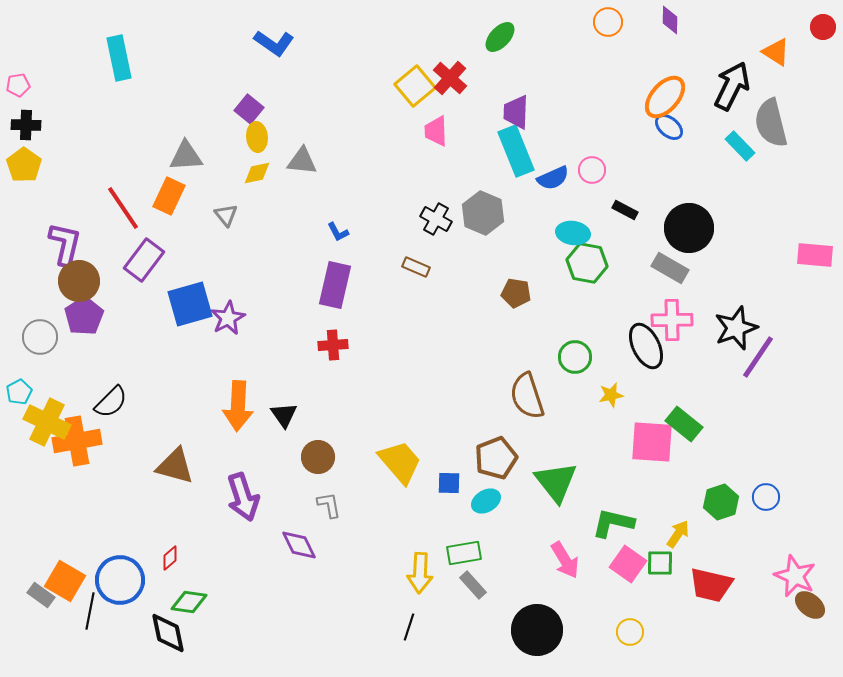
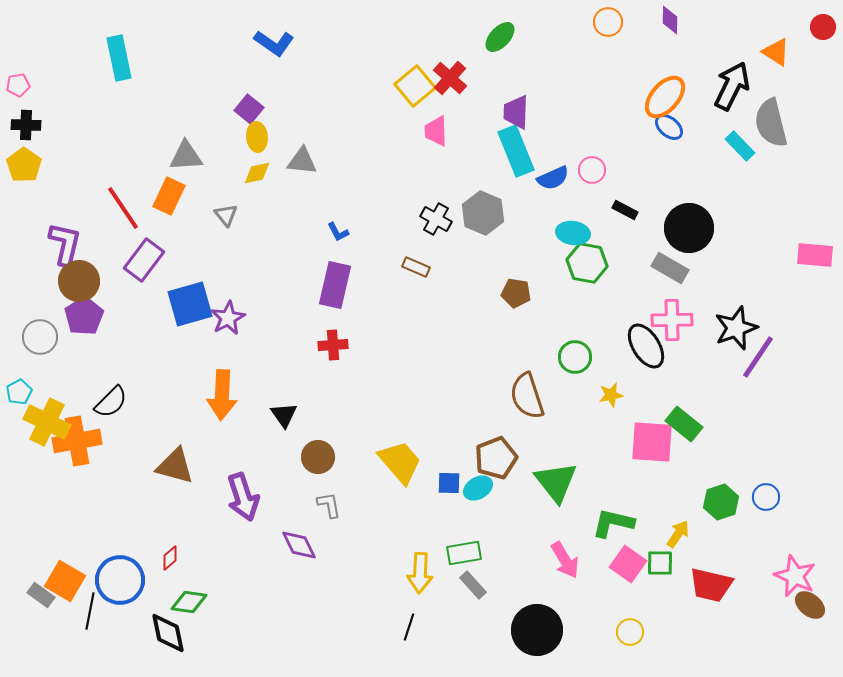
black ellipse at (646, 346): rotated 6 degrees counterclockwise
orange arrow at (238, 406): moved 16 px left, 11 px up
cyan ellipse at (486, 501): moved 8 px left, 13 px up
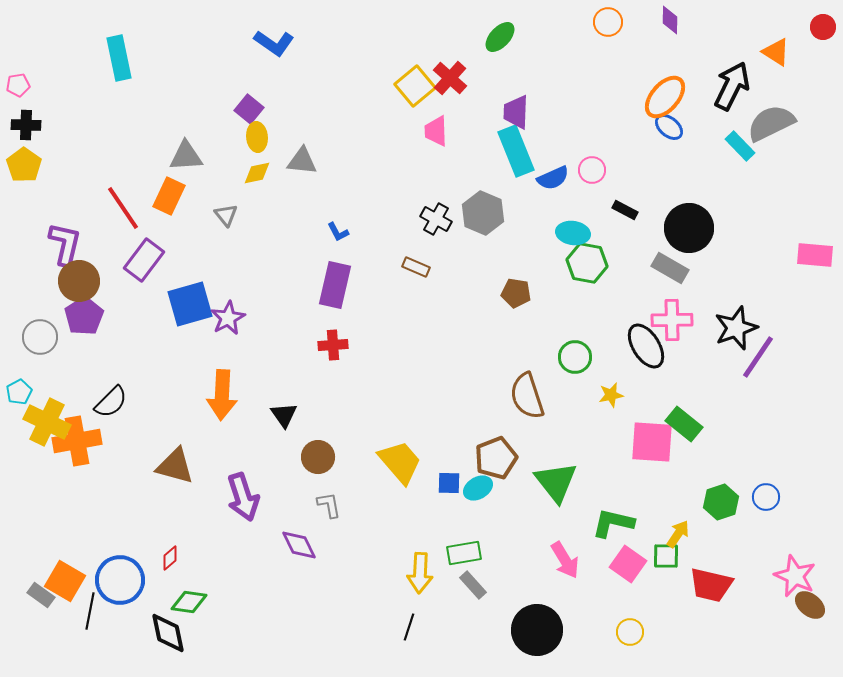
gray semicircle at (771, 123): rotated 78 degrees clockwise
green square at (660, 563): moved 6 px right, 7 px up
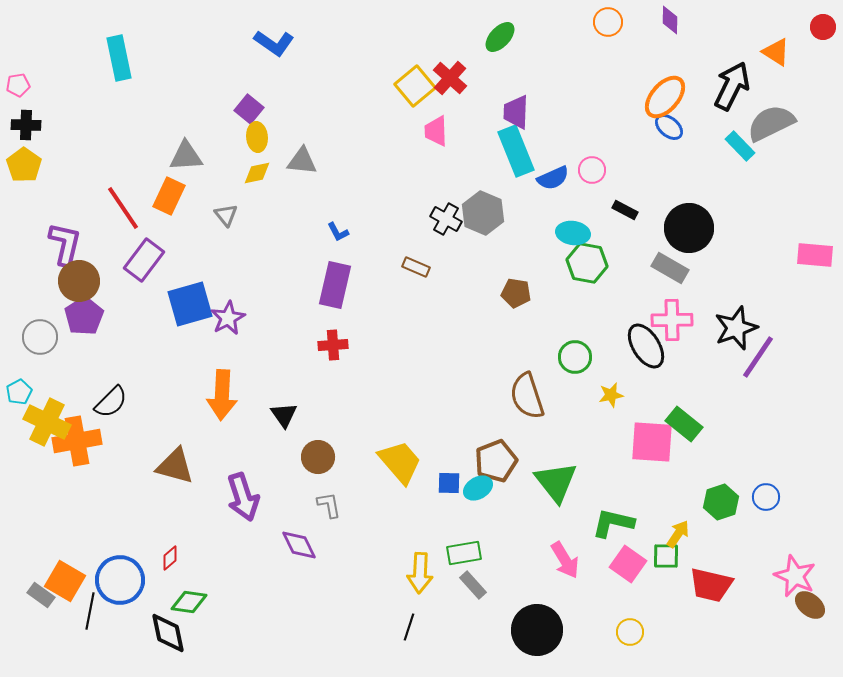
black cross at (436, 219): moved 10 px right
brown pentagon at (496, 458): moved 3 px down
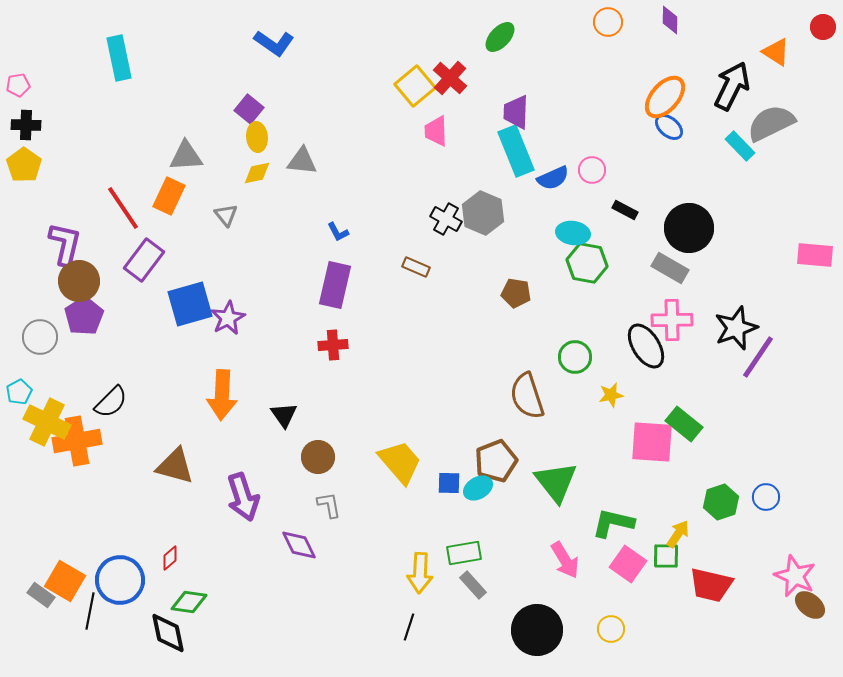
yellow circle at (630, 632): moved 19 px left, 3 px up
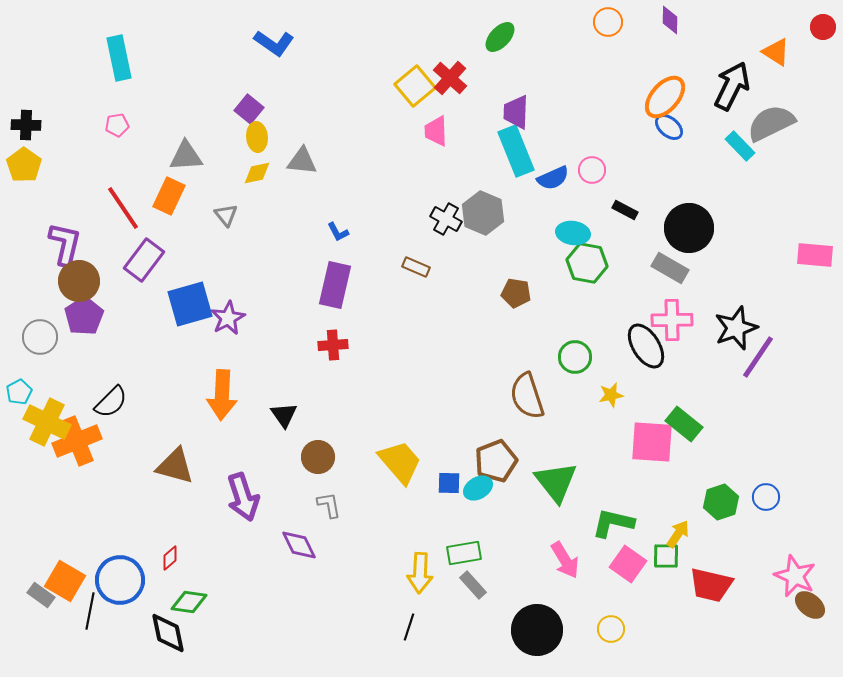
pink pentagon at (18, 85): moved 99 px right, 40 px down
orange cross at (77, 441): rotated 12 degrees counterclockwise
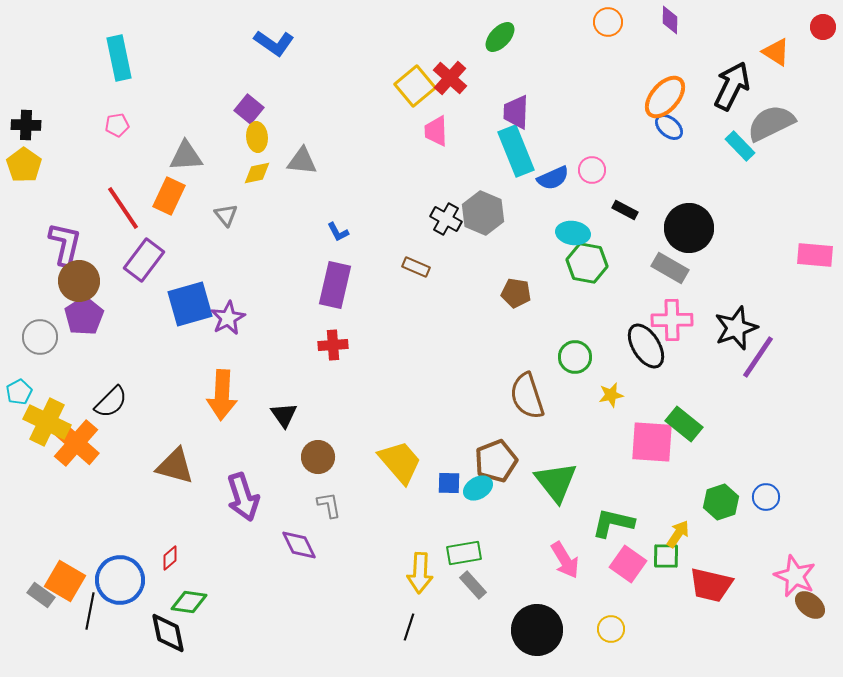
orange cross at (77, 441): moved 1 px left, 2 px down; rotated 27 degrees counterclockwise
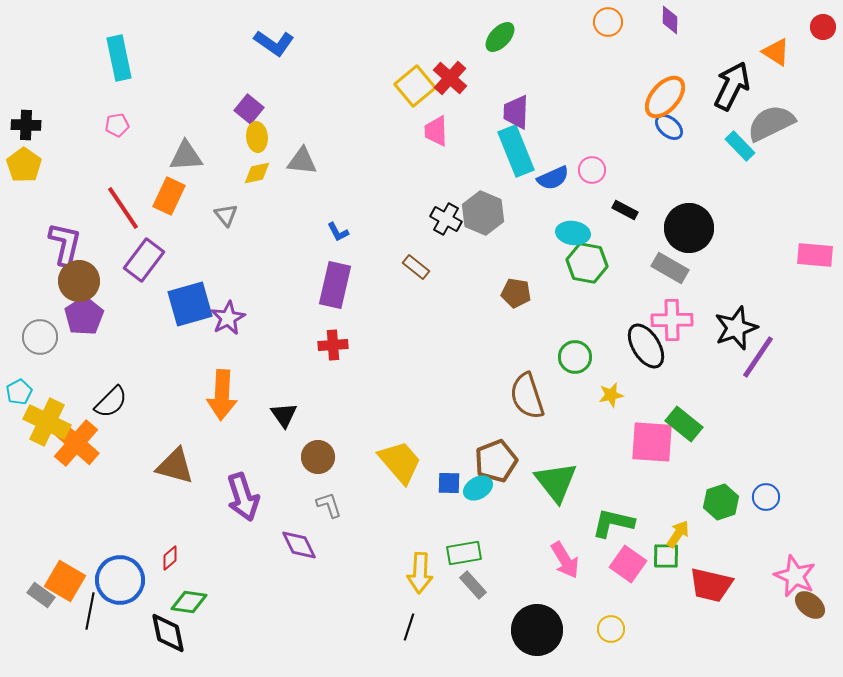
brown rectangle at (416, 267): rotated 16 degrees clockwise
gray L-shape at (329, 505): rotated 8 degrees counterclockwise
